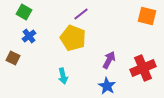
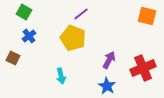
cyan arrow: moved 2 px left
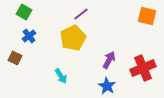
yellow pentagon: rotated 25 degrees clockwise
brown square: moved 2 px right
cyan arrow: rotated 21 degrees counterclockwise
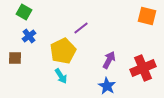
purple line: moved 14 px down
yellow pentagon: moved 10 px left, 13 px down
brown square: rotated 24 degrees counterclockwise
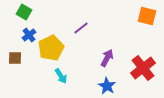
blue cross: moved 1 px up
yellow pentagon: moved 12 px left, 3 px up
purple arrow: moved 2 px left, 2 px up
red cross: rotated 15 degrees counterclockwise
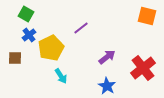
green square: moved 2 px right, 2 px down
purple arrow: moved 1 px up; rotated 24 degrees clockwise
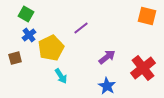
brown square: rotated 16 degrees counterclockwise
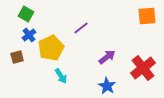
orange square: rotated 18 degrees counterclockwise
brown square: moved 2 px right, 1 px up
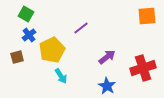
yellow pentagon: moved 1 px right, 2 px down
red cross: rotated 20 degrees clockwise
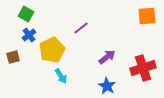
brown square: moved 4 px left
